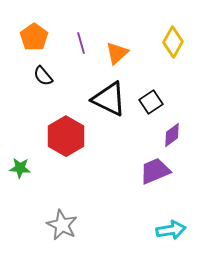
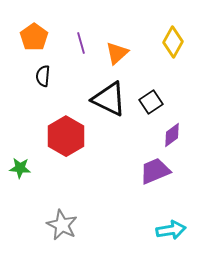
black semicircle: rotated 45 degrees clockwise
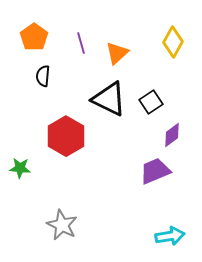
cyan arrow: moved 1 px left, 6 px down
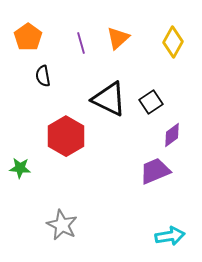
orange pentagon: moved 6 px left
orange triangle: moved 1 px right, 15 px up
black semicircle: rotated 15 degrees counterclockwise
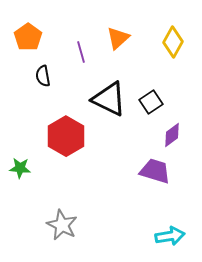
purple line: moved 9 px down
purple trapezoid: rotated 40 degrees clockwise
